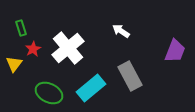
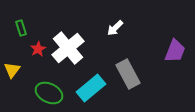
white arrow: moved 6 px left, 3 px up; rotated 78 degrees counterclockwise
red star: moved 5 px right
yellow triangle: moved 2 px left, 6 px down
gray rectangle: moved 2 px left, 2 px up
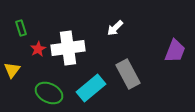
white cross: rotated 32 degrees clockwise
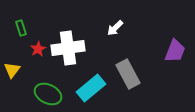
green ellipse: moved 1 px left, 1 px down
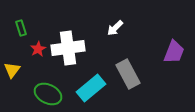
purple trapezoid: moved 1 px left, 1 px down
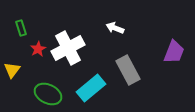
white arrow: rotated 66 degrees clockwise
white cross: rotated 20 degrees counterclockwise
gray rectangle: moved 4 px up
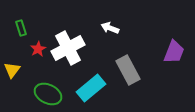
white arrow: moved 5 px left
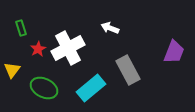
green ellipse: moved 4 px left, 6 px up
